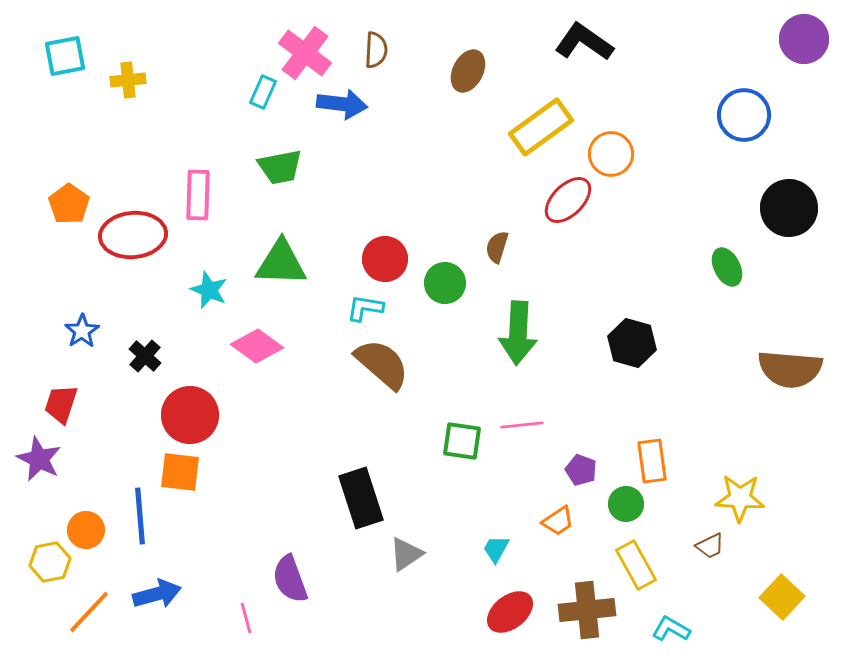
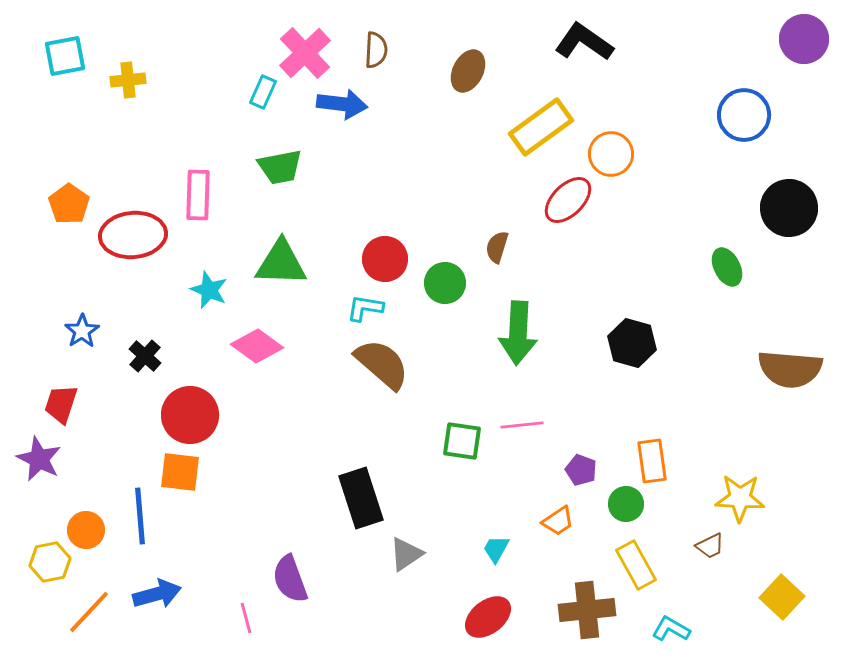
pink cross at (305, 53): rotated 10 degrees clockwise
red ellipse at (510, 612): moved 22 px left, 5 px down
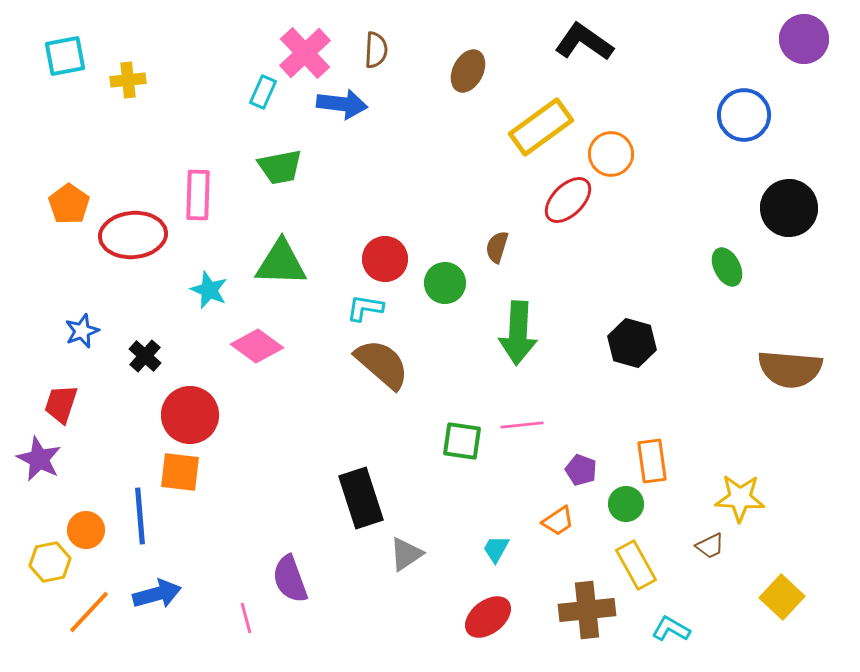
blue star at (82, 331): rotated 12 degrees clockwise
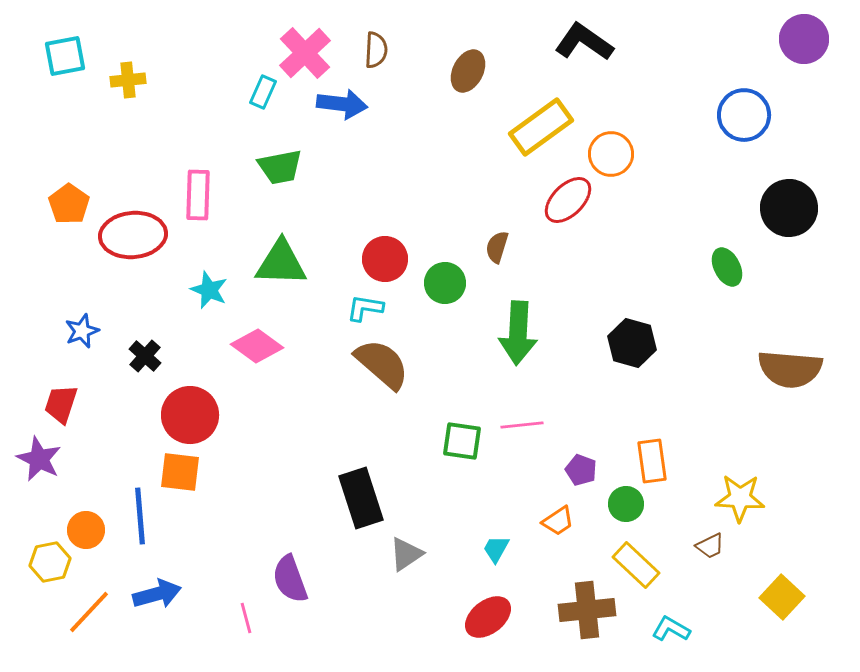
yellow rectangle at (636, 565): rotated 18 degrees counterclockwise
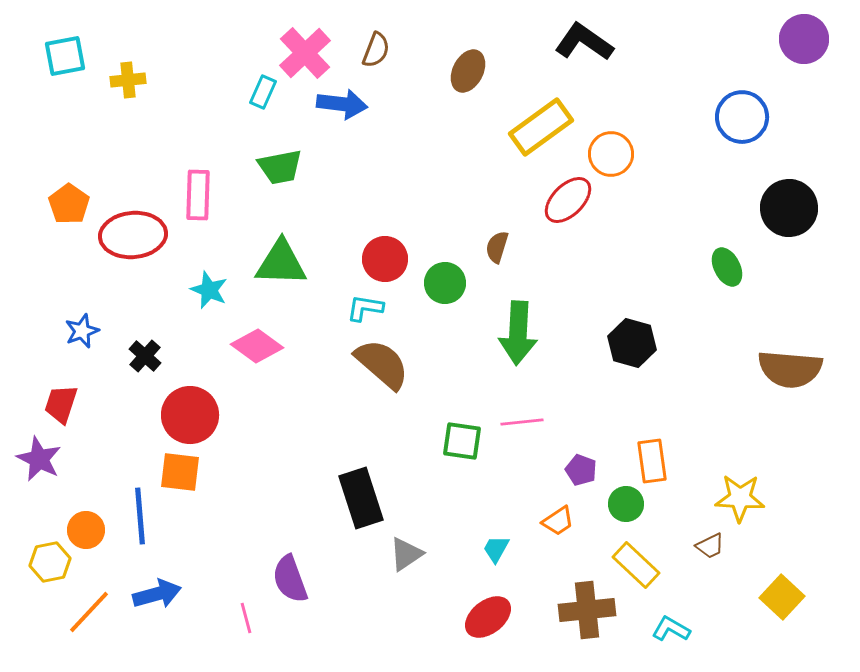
brown semicircle at (376, 50): rotated 18 degrees clockwise
blue circle at (744, 115): moved 2 px left, 2 px down
pink line at (522, 425): moved 3 px up
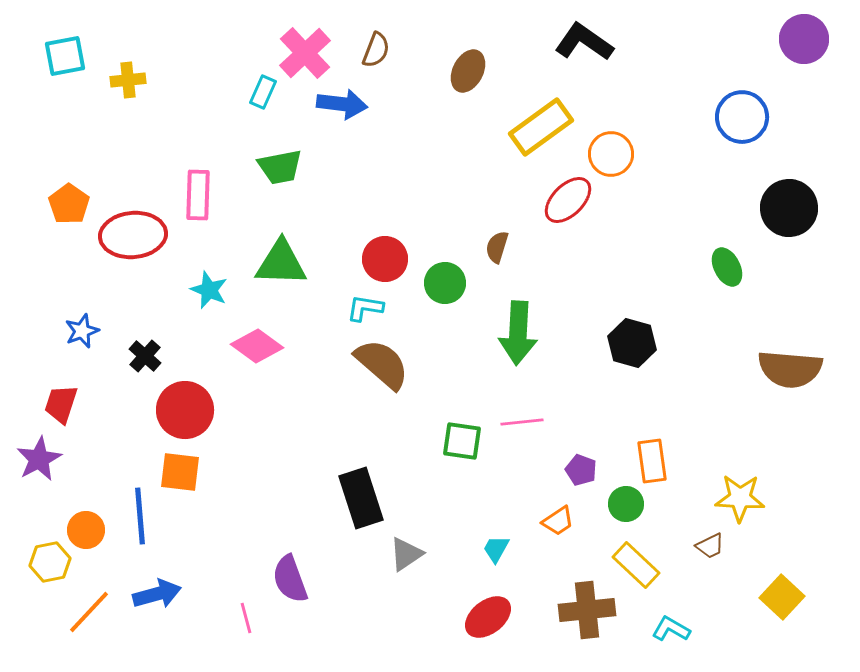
red circle at (190, 415): moved 5 px left, 5 px up
purple star at (39, 459): rotated 18 degrees clockwise
